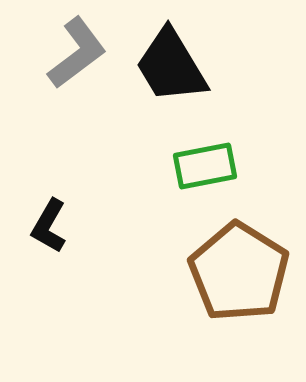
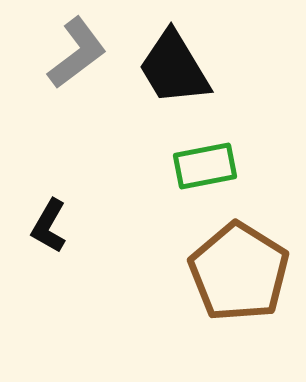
black trapezoid: moved 3 px right, 2 px down
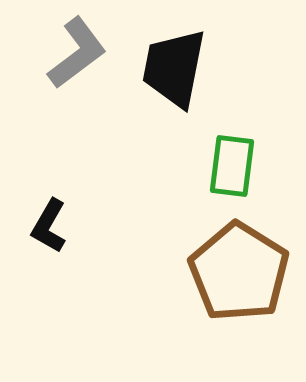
black trapezoid: rotated 42 degrees clockwise
green rectangle: moved 27 px right; rotated 72 degrees counterclockwise
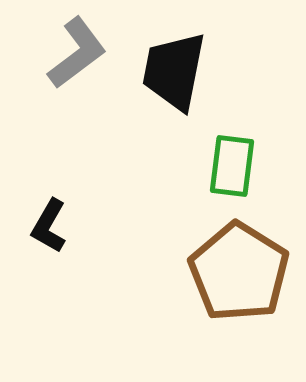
black trapezoid: moved 3 px down
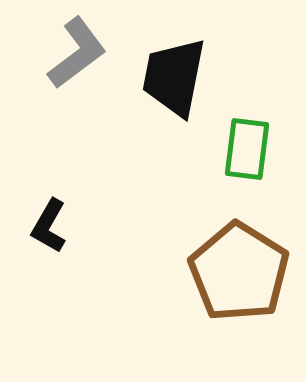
black trapezoid: moved 6 px down
green rectangle: moved 15 px right, 17 px up
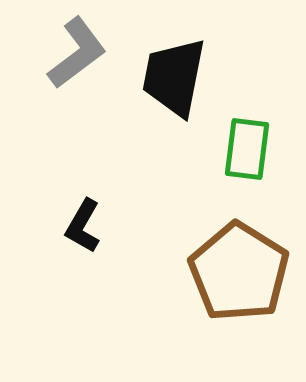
black L-shape: moved 34 px right
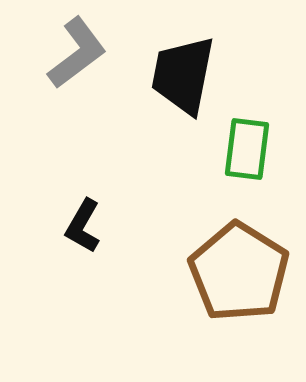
black trapezoid: moved 9 px right, 2 px up
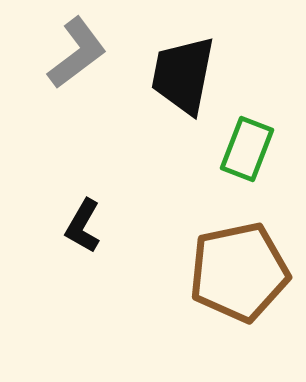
green rectangle: rotated 14 degrees clockwise
brown pentagon: rotated 28 degrees clockwise
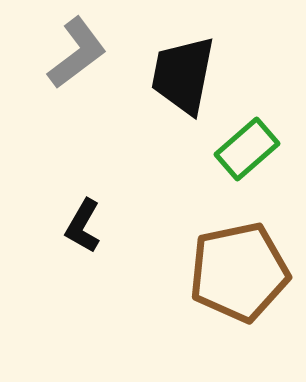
green rectangle: rotated 28 degrees clockwise
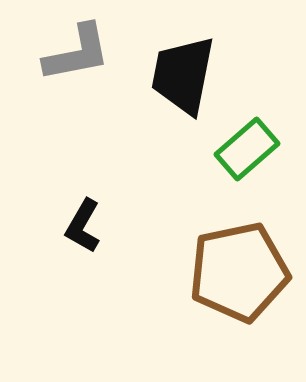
gray L-shape: rotated 26 degrees clockwise
